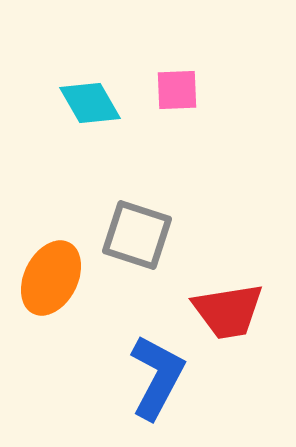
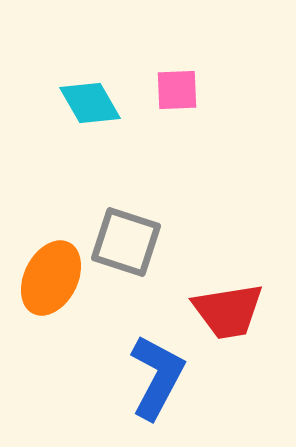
gray square: moved 11 px left, 7 px down
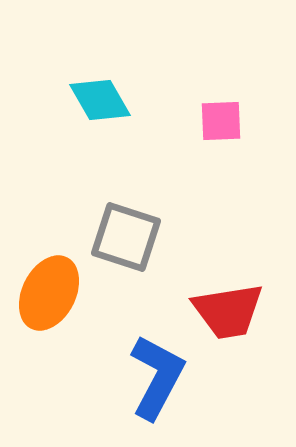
pink square: moved 44 px right, 31 px down
cyan diamond: moved 10 px right, 3 px up
gray square: moved 5 px up
orange ellipse: moved 2 px left, 15 px down
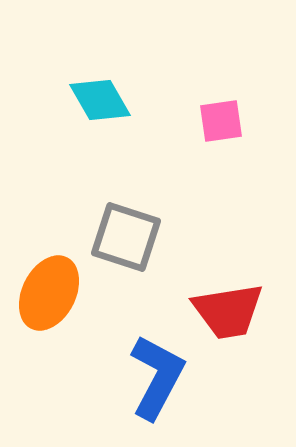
pink square: rotated 6 degrees counterclockwise
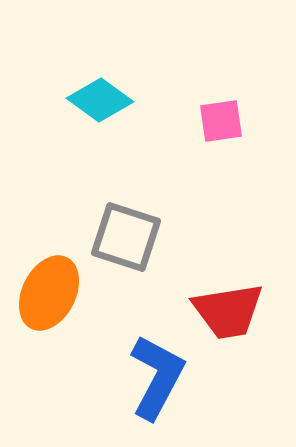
cyan diamond: rotated 24 degrees counterclockwise
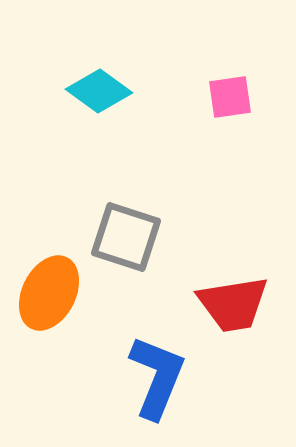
cyan diamond: moved 1 px left, 9 px up
pink square: moved 9 px right, 24 px up
red trapezoid: moved 5 px right, 7 px up
blue L-shape: rotated 6 degrees counterclockwise
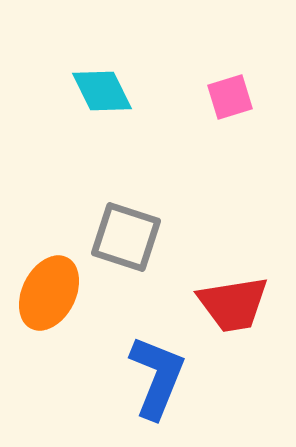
cyan diamond: moved 3 px right; rotated 28 degrees clockwise
pink square: rotated 9 degrees counterclockwise
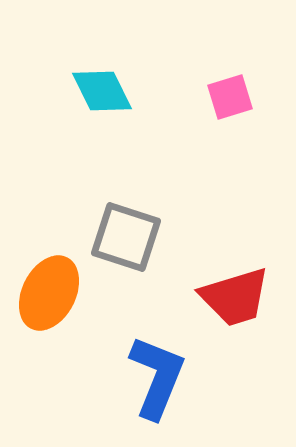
red trapezoid: moved 2 px right, 7 px up; rotated 8 degrees counterclockwise
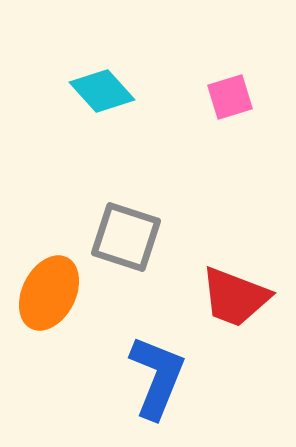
cyan diamond: rotated 16 degrees counterclockwise
red trapezoid: rotated 38 degrees clockwise
